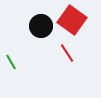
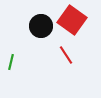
red line: moved 1 px left, 2 px down
green line: rotated 42 degrees clockwise
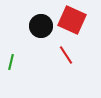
red square: rotated 12 degrees counterclockwise
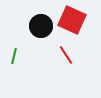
green line: moved 3 px right, 6 px up
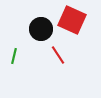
black circle: moved 3 px down
red line: moved 8 px left
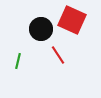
green line: moved 4 px right, 5 px down
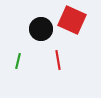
red line: moved 5 px down; rotated 24 degrees clockwise
